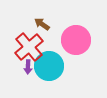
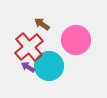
purple arrow: rotated 120 degrees clockwise
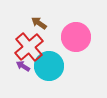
brown arrow: moved 3 px left, 1 px up
pink circle: moved 3 px up
purple arrow: moved 5 px left, 1 px up
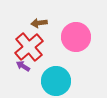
brown arrow: rotated 42 degrees counterclockwise
cyan circle: moved 7 px right, 15 px down
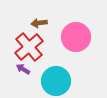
purple arrow: moved 3 px down
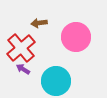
red cross: moved 8 px left, 1 px down
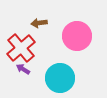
pink circle: moved 1 px right, 1 px up
cyan circle: moved 4 px right, 3 px up
